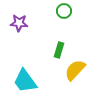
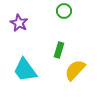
purple star: rotated 24 degrees clockwise
cyan trapezoid: moved 11 px up
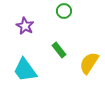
purple star: moved 6 px right, 3 px down
green rectangle: rotated 56 degrees counterclockwise
yellow semicircle: moved 14 px right, 7 px up; rotated 10 degrees counterclockwise
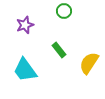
purple star: moved 1 px up; rotated 24 degrees clockwise
